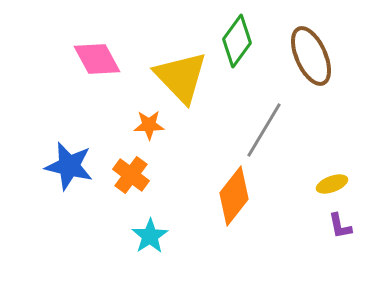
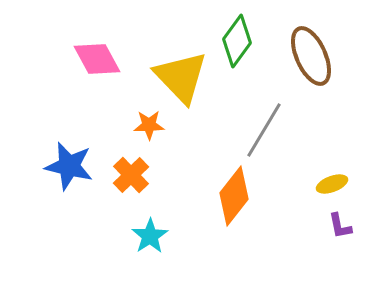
orange cross: rotated 9 degrees clockwise
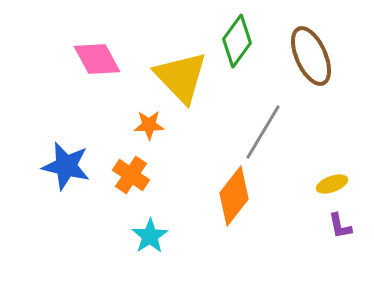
gray line: moved 1 px left, 2 px down
blue star: moved 3 px left
orange cross: rotated 12 degrees counterclockwise
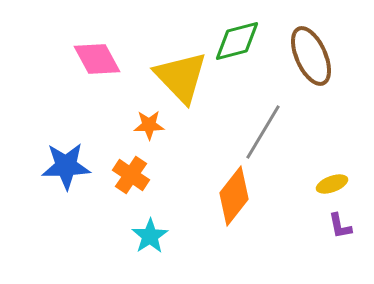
green diamond: rotated 39 degrees clockwise
blue star: rotated 15 degrees counterclockwise
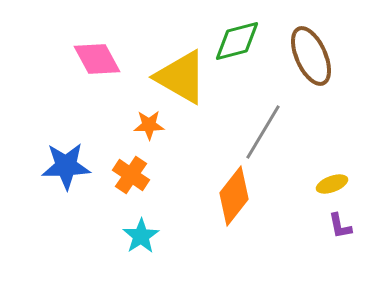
yellow triangle: rotated 16 degrees counterclockwise
cyan star: moved 9 px left
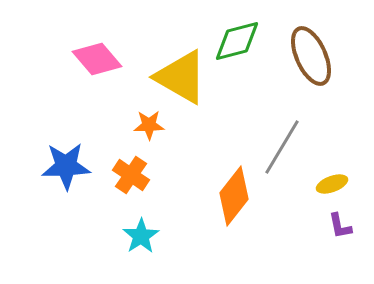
pink diamond: rotated 12 degrees counterclockwise
gray line: moved 19 px right, 15 px down
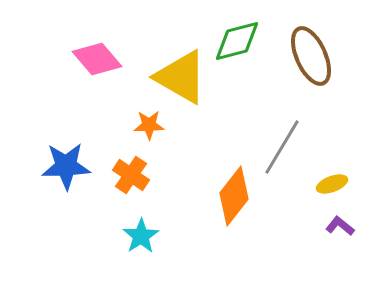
purple L-shape: rotated 140 degrees clockwise
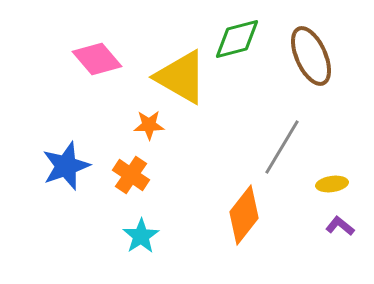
green diamond: moved 2 px up
blue star: rotated 18 degrees counterclockwise
yellow ellipse: rotated 12 degrees clockwise
orange diamond: moved 10 px right, 19 px down
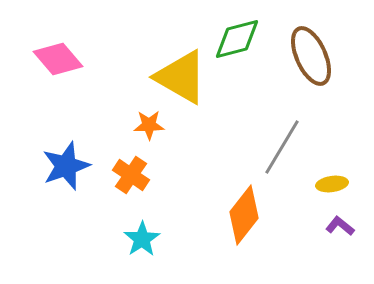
pink diamond: moved 39 px left
cyan star: moved 1 px right, 3 px down
